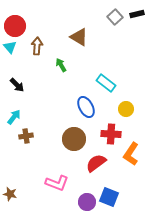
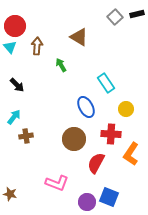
cyan rectangle: rotated 18 degrees clockwise
red semicircle: rotated 25 degrees counterclockwise
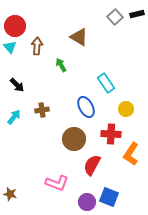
brown cross: moved 16 px right, 26 px up
red semicircle: moved 4 px left, 2 px down
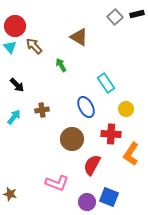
brown arrow: moved 3 px left; rotated 48 degrees counterclockwise
brown circle: moved 2 px left
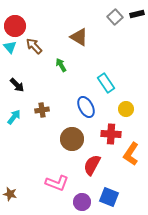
purple circle: moved 5 px left
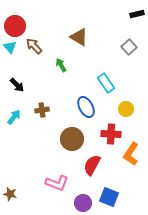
gray square: moved 14 px right, 30 px down
purple circle: moved 1 px right, 1 px down
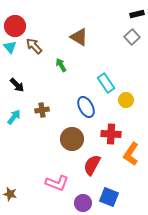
gray square: moved 3 px right, 10 px up
yellow circle: moved 9 px up
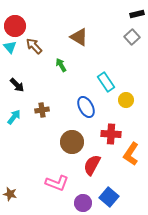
cyan rectangle: moved 1 px up
brown circle: moved 3 px down
blue square: rotated 18 degrees clockwise
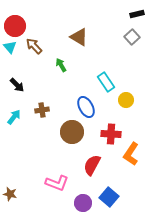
brown circle: moved 10 px up
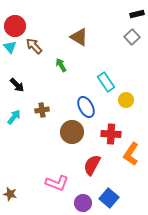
blue square: moved 1 px down
